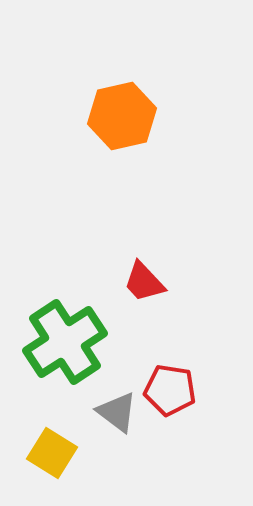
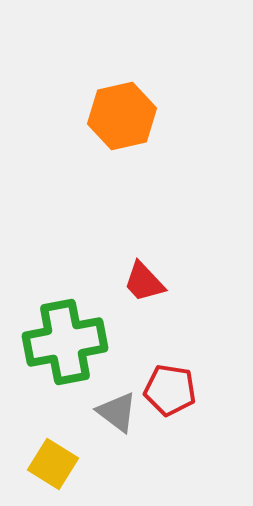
green cross: rotated 22 degrees clockwise
yellow square: moved 1 px right, 11 px down
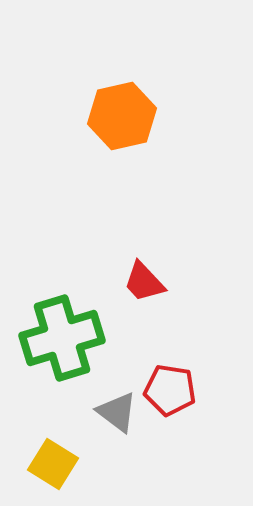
green cross: moved 3 px left, 4 px up; rotated 6 degrees counterclockwise
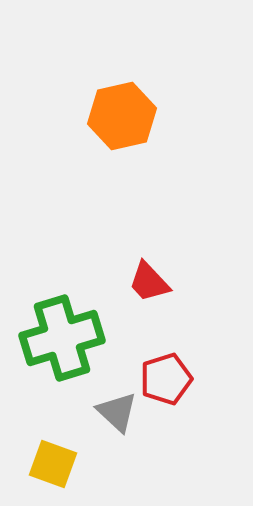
red trapezoid: moved 5 px right
red pentagon: moved 4 px left, 11 px up; rotated 27 degrees counterclockwise
gray triangle: rotated 6 degrees clockwise
yellow square: rotated 12 degrees counterclockwise
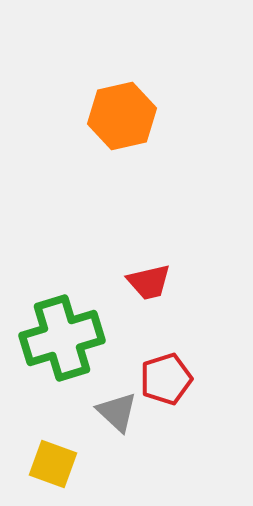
red trapezoid: rotated 60 degrees counterclockwise
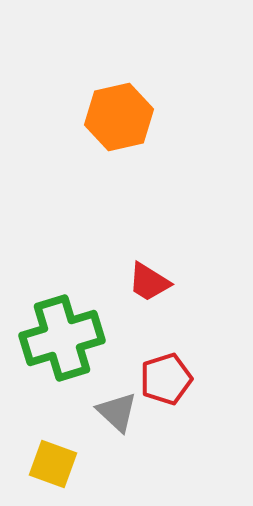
orange hexagon: moved 3 px left, 1 px down
red trapezoid: rotated 45 degrees clockwise
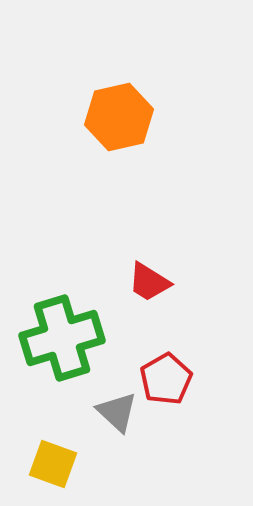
red pentagon: rotated 12 degrees counterclockwise
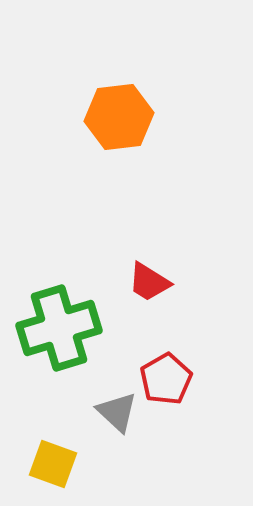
orange hexagon: rotated 6 degrees clockwise
green cross: moved 3 px left, 10 px up
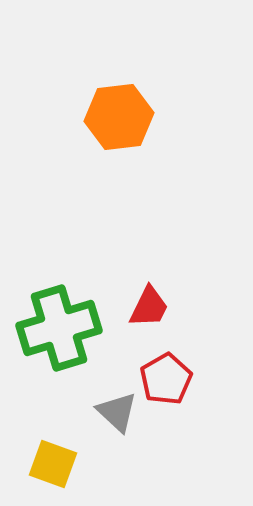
red trapezoid: moved 25 px down; rotated 96 degrees counterclockwise
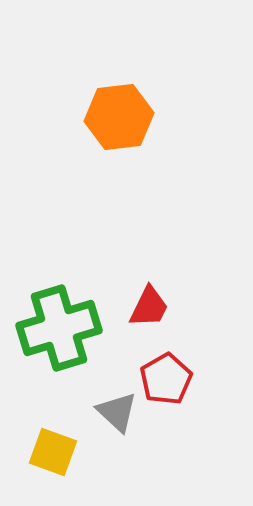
yellow square: moved 12 px up
